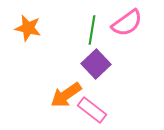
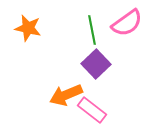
green line: rotated 20 degrees counterclockwise
orange arrow: rotated 12 degrees clockwise
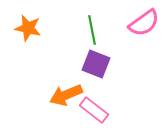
pink semicircle: moved 17 px right
purple square: rotated 24 degrees counterclockwise
pink rectangle: moved 2 px right
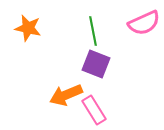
pink semicircle: rotated 12 degrees clockwise
green line: moved 1 px right, 1 px down
pink rectangle: rotated 20 degrees clockwise
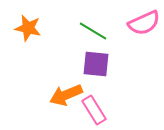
green line: rotated 48 degrees counterclockwise
purple square: rotated 16 degrees counterclockwise
